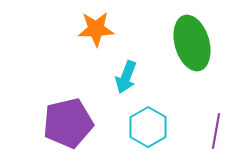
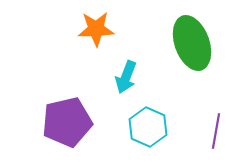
green ellipse: rotated 4 degrees counterclockwise
purple pentagon: moved 1 px left, 1 px up
cyan hexagon: rotated 6 degrees counterclockwise
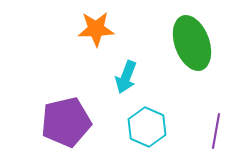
purple pentagon: moved 1 px left
cyan hexagon: moved 1 px left
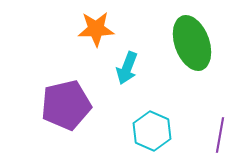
cyan arrow: moved 1 px right, 9 px up
purple pentagon: moved 17 px up
cyan hexagon: moved 5 px right, 4 px down
purple line: moved 4 px right, 4 px down
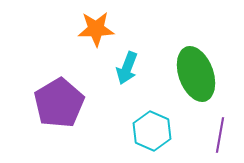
green ellipse: moved 4 px right, 31 px down
purple pentagon: moved 7 px left, 2 px up; rotated 18 degrees counterclockwise
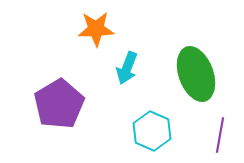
purple pentagon: moved 1 px down
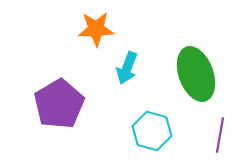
cyan hexagon: rotated 9 degrees counterclockwise
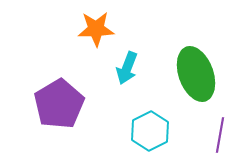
cyan hexagon: moved 2 px left; rotated 18 degrees clockwise
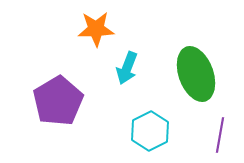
purple pentagon: moved 1 px left, 3 px up
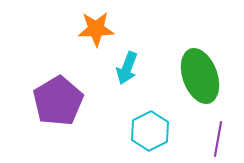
green ellipse: moved 4 px right, 2 px down
purple line: moved 2 px left, 4 px down
